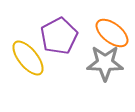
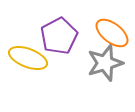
yellow ellipse: rotated 30 degrees counterclockwise
gray star: rotated 18 degrees counterclockwise
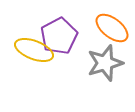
orange ellipse: moved 5 px up
yellow ellipse: moved 6 px right, 8 px up
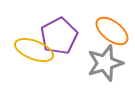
orange ellipse: moved 3 px down
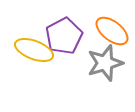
purple pentagon: moved 5 px right
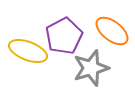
yellow ellipse: moved 6 px left, 1 px down
gray star: moved 14 px left, 5 px down
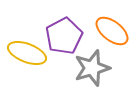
yellow ellipse: moved 1 px left, 2 px down
gray star: moved 1 px right
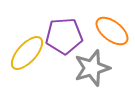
purple pentagon: rotated 24 degrees clockwise
yellow ellipse: rotated 69 degrees counterclockwise
